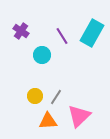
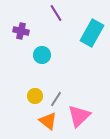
purple cross: rotated 21 degrees counterclockwise
purple line: moved 6 px left, 23 px up
gray line: moved 2 px down
orange triangle: rotated 42 degrees clockwise
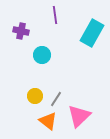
purple line: moved 1 px left, 2 px down; rotated 24 degrees clockwise
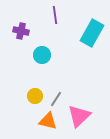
orange triangle: rotated 24 degrees counterclockwise
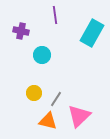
yellow circle: moved 1 px left, 3 px up
